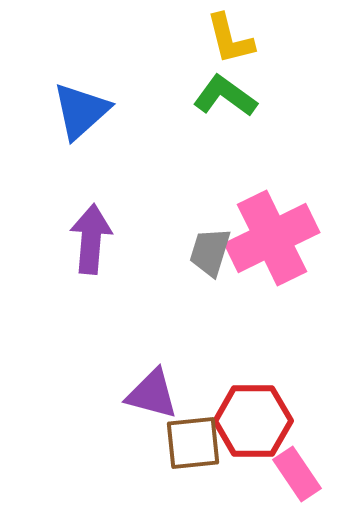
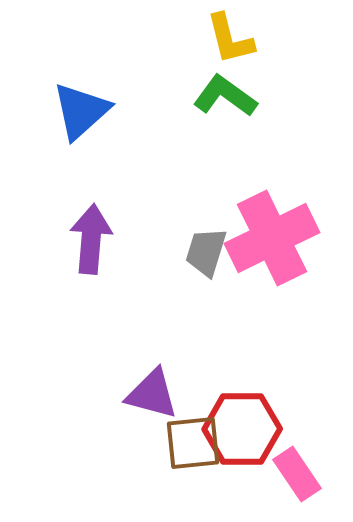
gray trapezoid: moved 4 px left
red hexagon: moved 11 px left, 8 px down
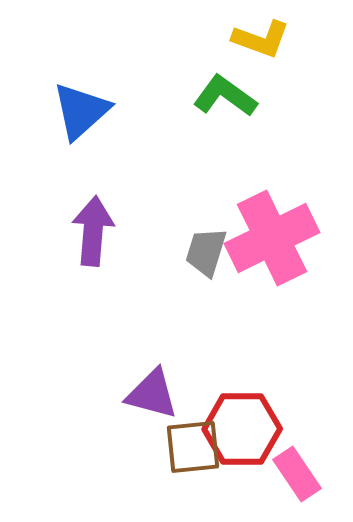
yellow L-shape: moved 31 px right; rotated 56 degrees counterclockwise
purple arrow: moved 2 px right, 8 px up
brown square: moved 4 px down
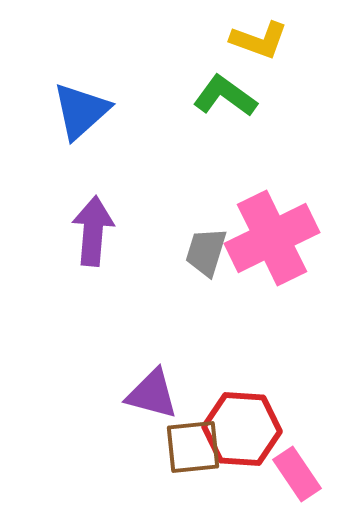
yellow L-shape: moved 2 px left, 1 px down
red hexagon: rotated 4 degrees clockwise
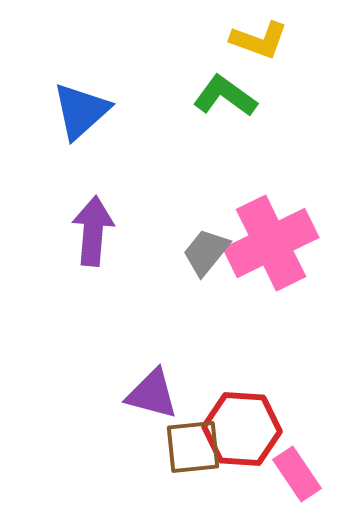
pink cross: moved 1 px left, 5 px down
gray trapezoid: rotated 22 degrees clockwise
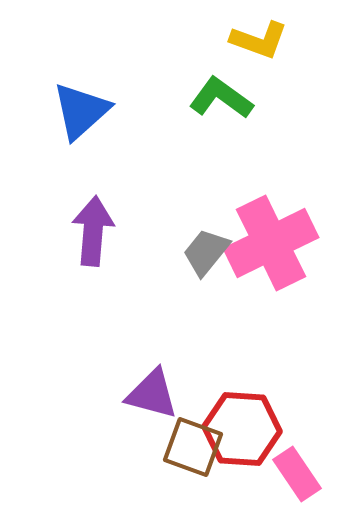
green L-shape: moved 4 px left, 2 px down
brown square: rotated 26 degrees clockwise
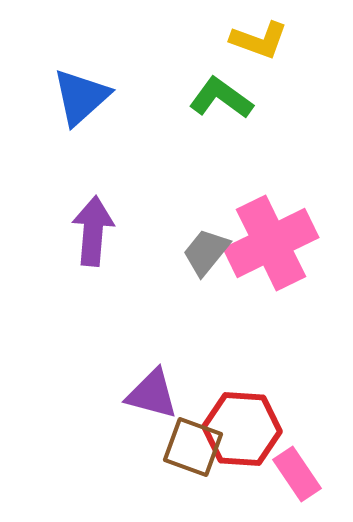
blue triangle: moved 14 px up
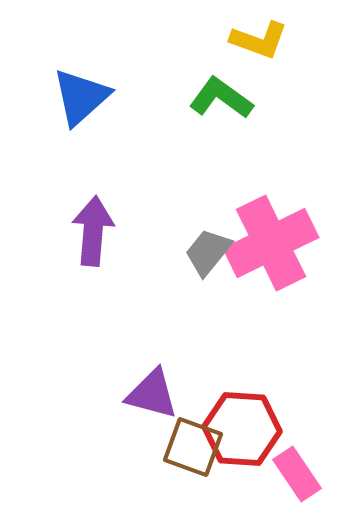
gray trapezoid: moved 2 px right
